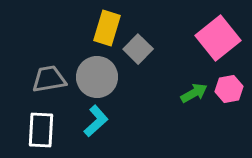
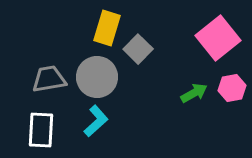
pink hexagon: moved 3 px right, 1 px up
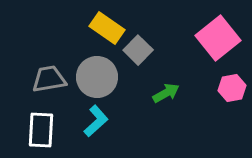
yellow rectangle: rotated 72 degrees counterclockwise
gray square: moved 1 px down
green arrow: moved 28 px left
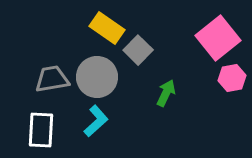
gray trapezoid: moved 3 px right
pink hexagon: moved 10 px up
green arrow: rotated 36 degrees counterclockwise
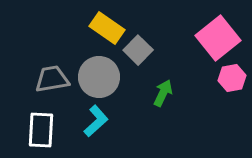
gray circle: moved 2 px right
green arrow: moved 3 px left
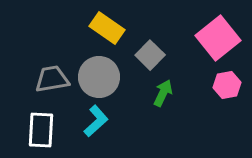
gray square: moved 12 px right, 5 px down
pink hexagon: moved 5 px left, 7 px down
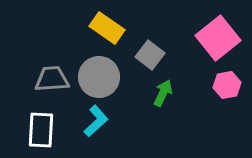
gray square: rotated 8 degrees counterclockwise
gray trapezoid: rotated 6 degrees clockwise
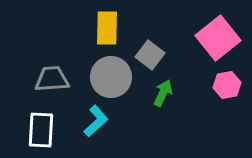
yellow rectangle: rotated 56 degrees clockwise
gray circle: moved 12 px right
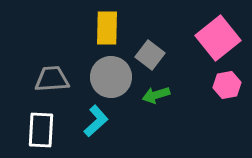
green arrow: moved 7 px left, 2 px down; rotated 132 degrees counterclockwise
